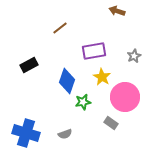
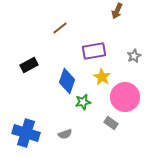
brown arrow: rotated 84 degrees counterclockwise
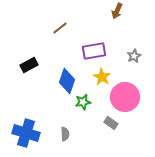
gray semicircle: rotated 72 degrees counterclockwise
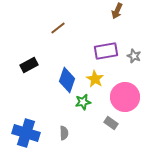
brown line: moved 2 px left
purple rectangle: moved 12 px right
gray star: rotated 24 degrees counterclockwise
yellow star: moved 7 px left, 2 px down
blue diamond: moved 1 px up
gray semicircle: moved 1 px left, 1 px up
